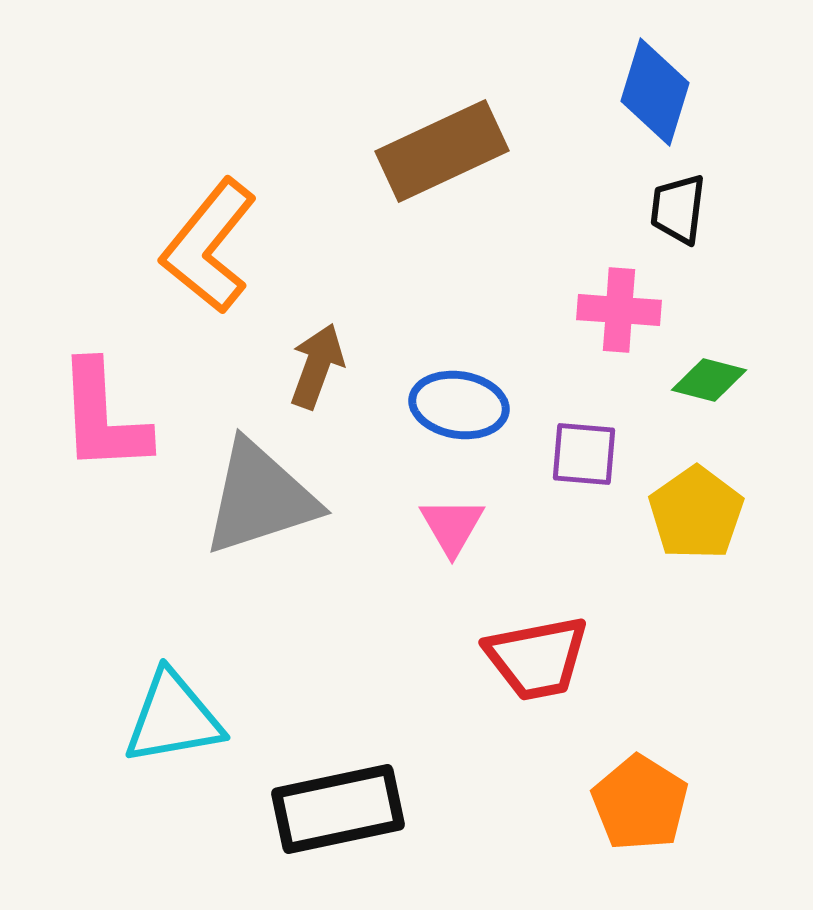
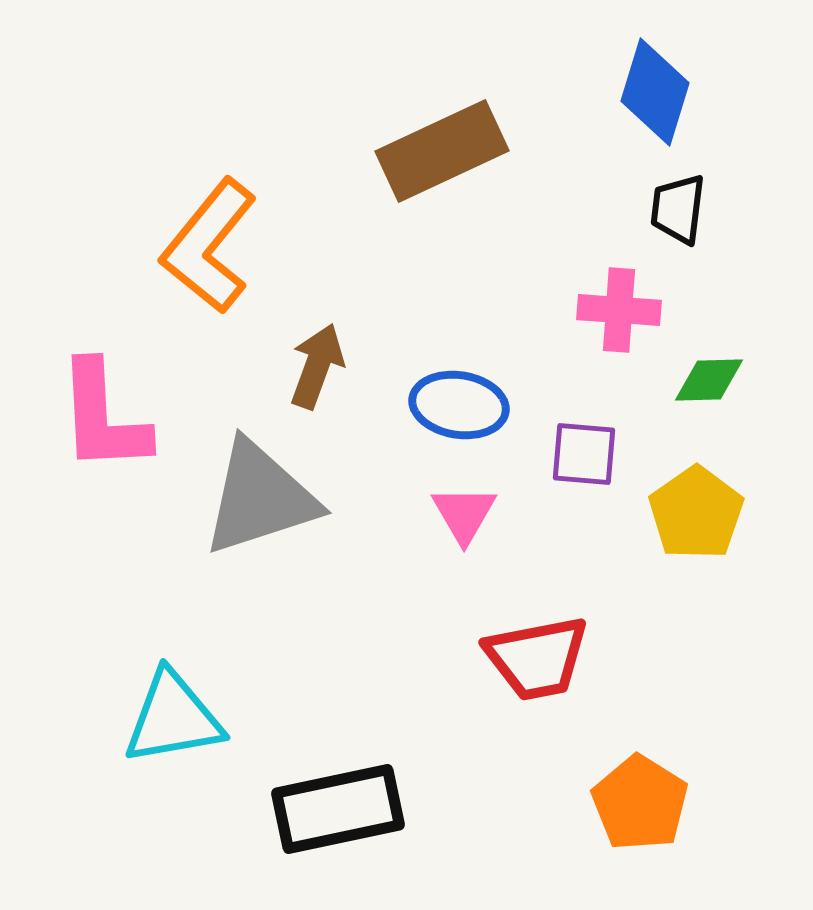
green diamond: rotated 16 degrees counterclockwise
pink triangle: moved 12 px right, 12 px up
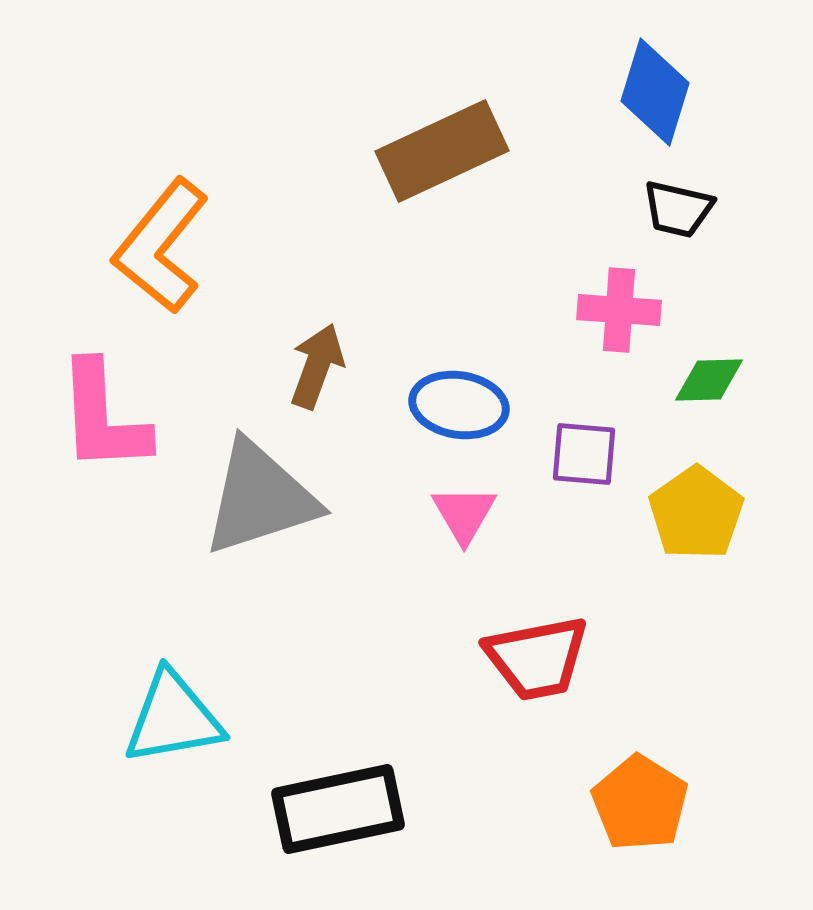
black trapezoid: rotated 84 degrees counterclockwise
orange L-shape: moved 48 px left
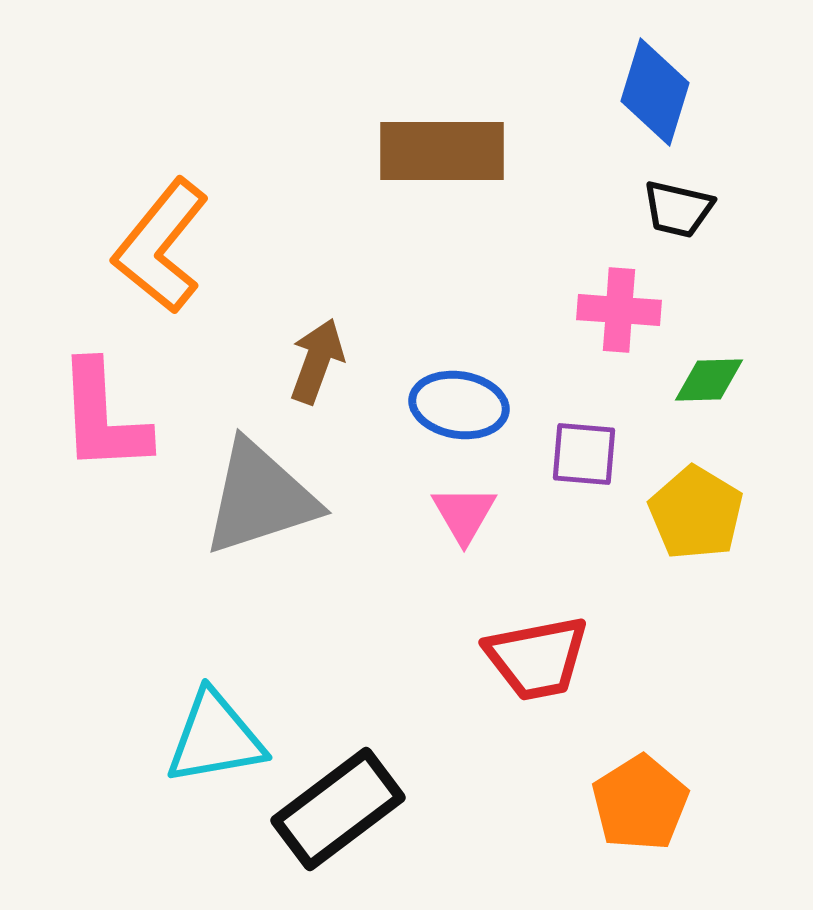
brown rectangle: rotated 25 degrees clockwise
brown arrow: moved 5 px up
yellow pentagon: rotated 6 degrees counterclockwise
cyan triangle: moved 42 px right, 20 px down
orange pentagon: rotated 8 degrees clockwise
black rectangle: rotated 25 degrees counterclockwise
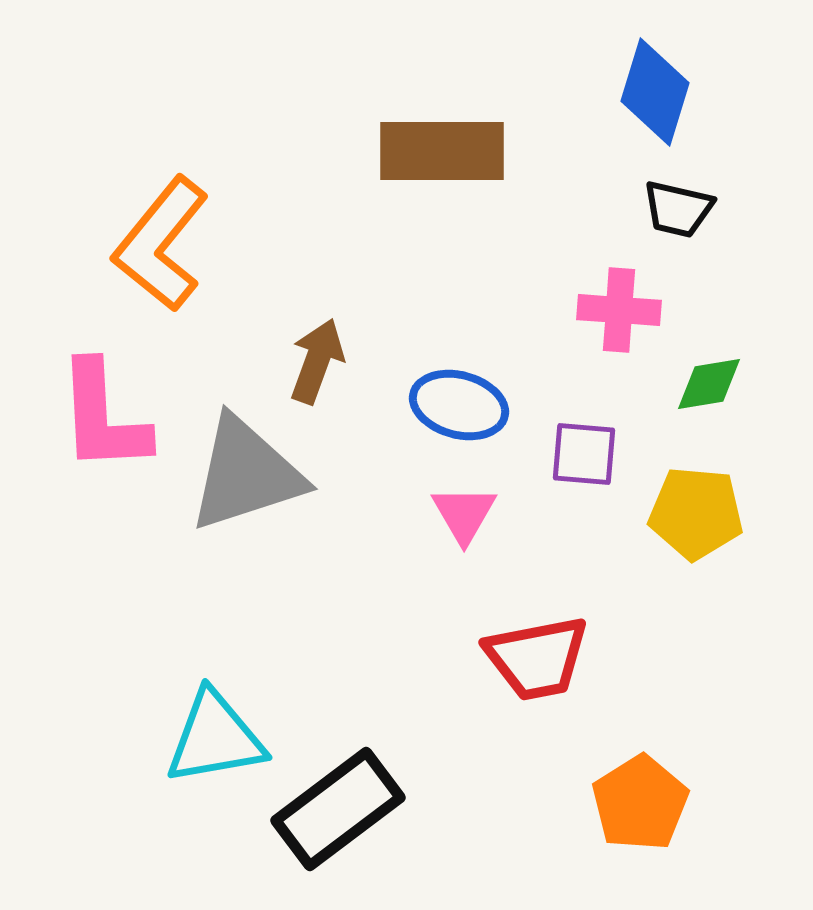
orange L-shape: moved 2 px up
green diamond: moved 4 px down; rotated 8 degrees counterclockwise
blue ellipse: rotated 6 degrees clockwise
gray triangle: moved 14 px left, 24 px up
yellow pentagon: rotated 26 degrees counterclockwise
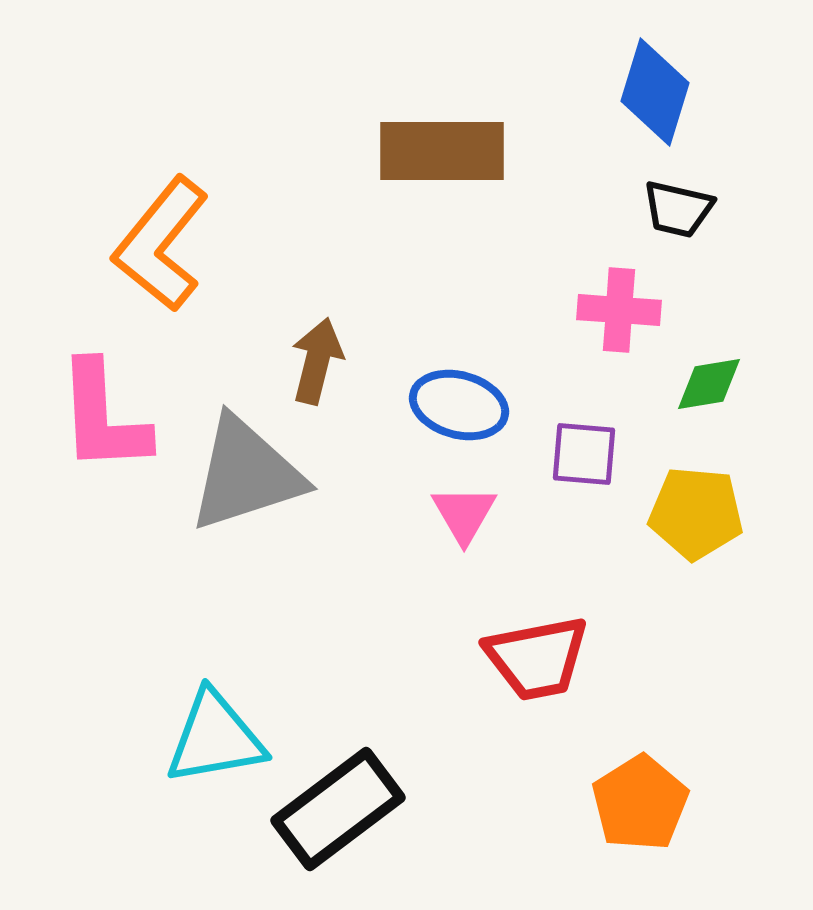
brown arrow: rotated 6 degrees counterclockwise
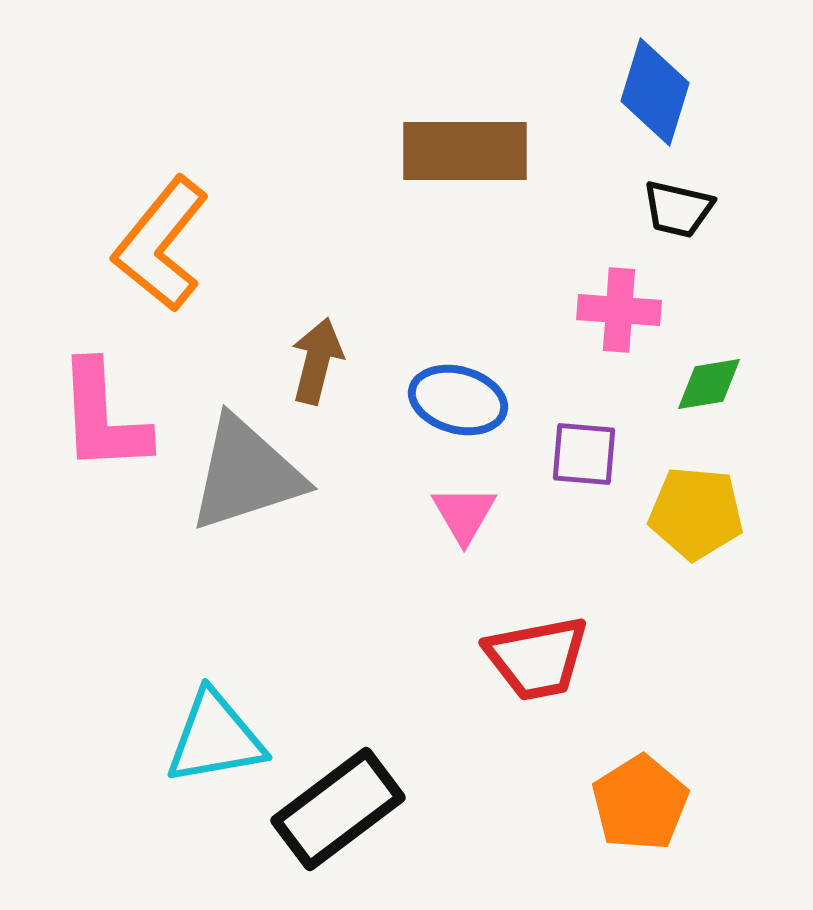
brown rectangle: moved 23 px right
blue ellipse: moved 1 px left, 5 px up
